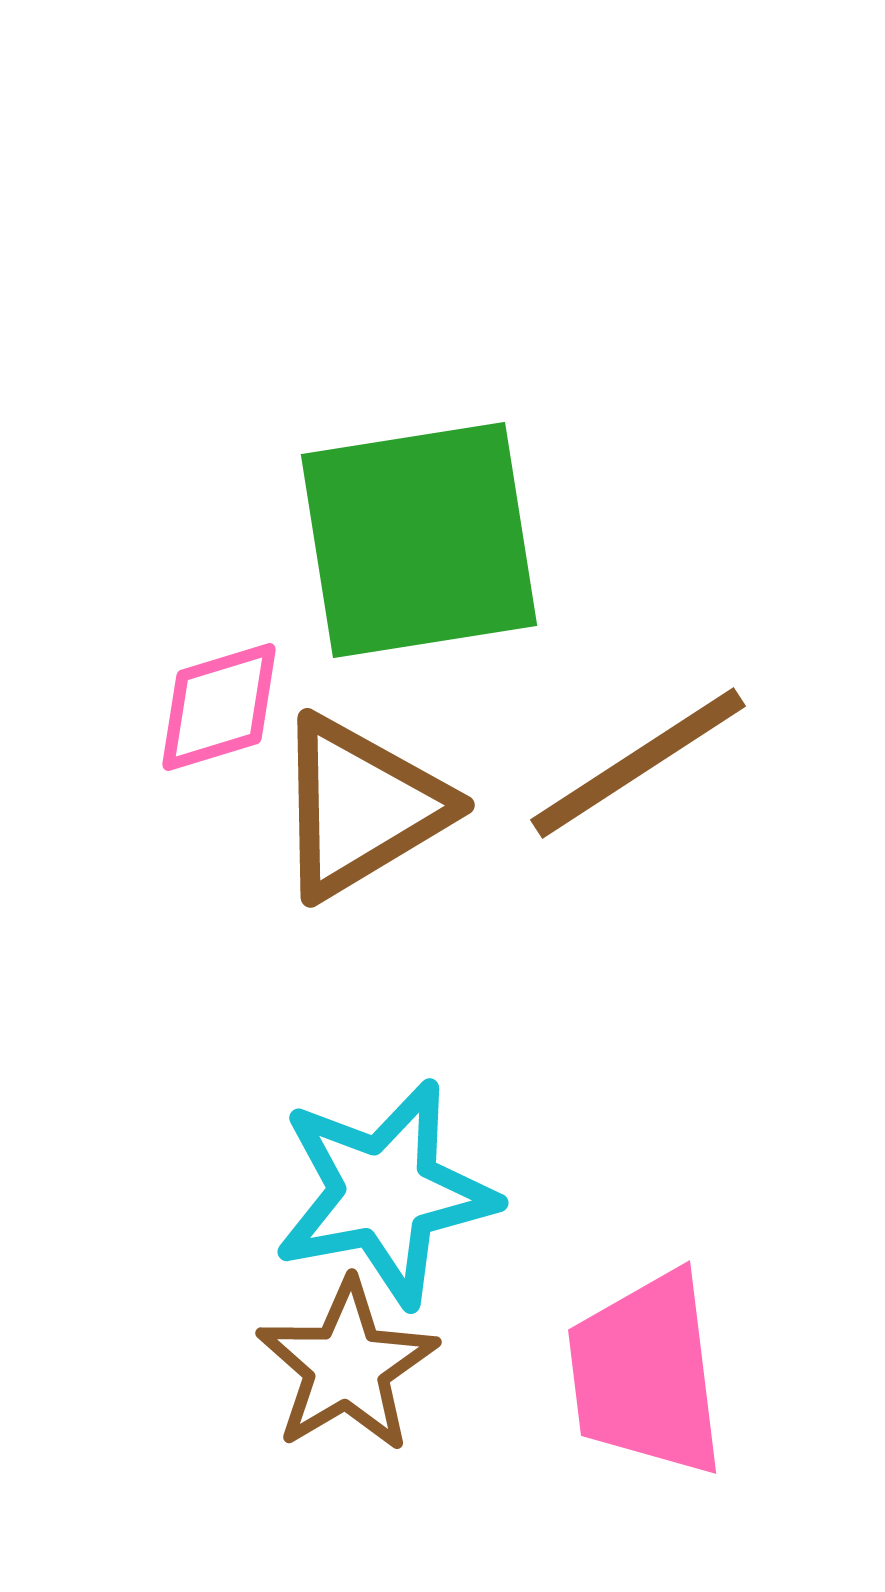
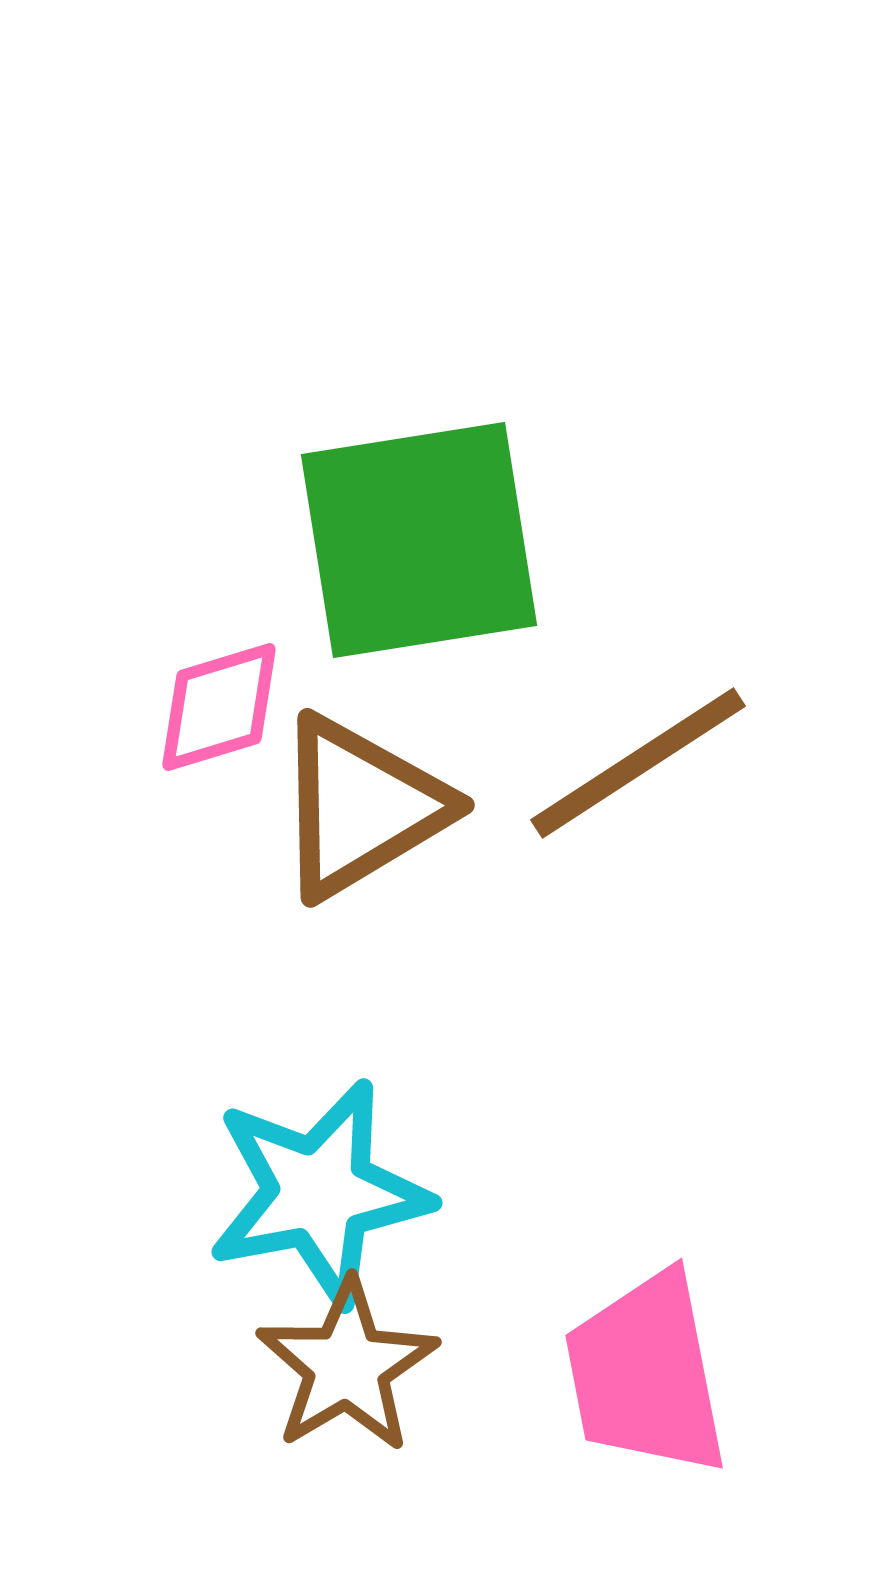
cyan star: moved 66 px left
pink trapezoid: rotated 4 degrees counterclockwise
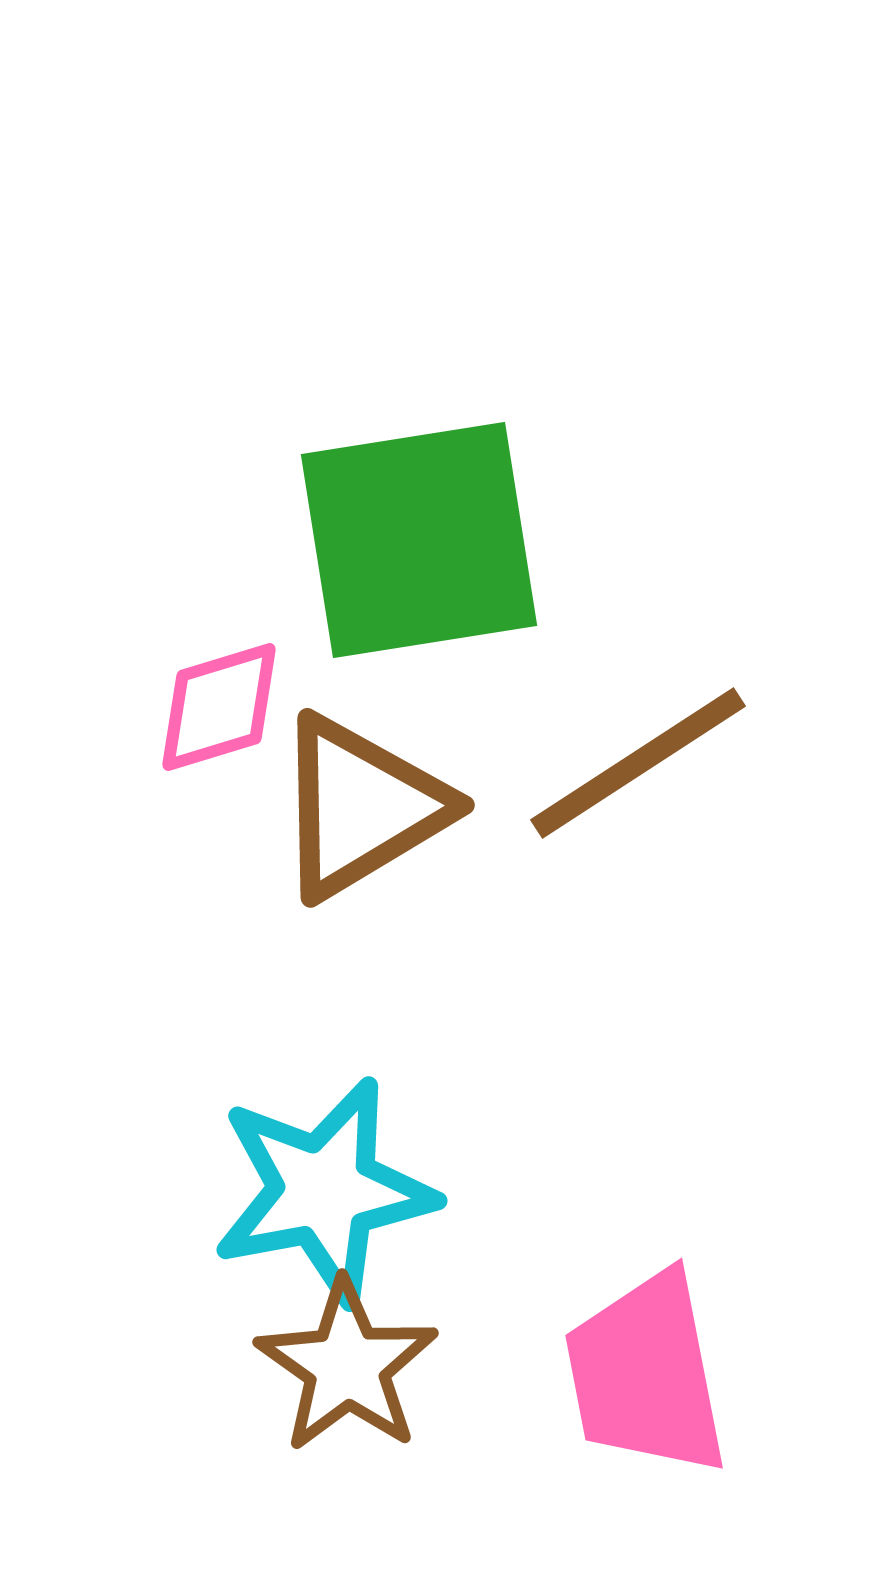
cyan star: moved 5 px right, 2 px up
brown star: rotated 6 degrees counterclockwise
